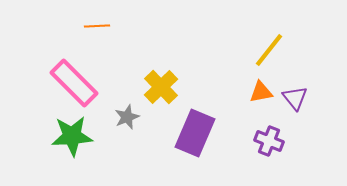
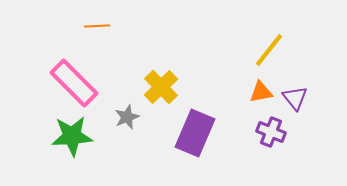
purple cross: moved 2 px right, 9 px up
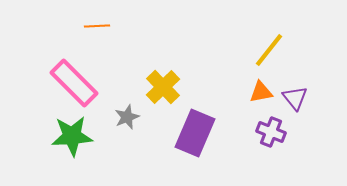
yellow cross: moved 2 px right
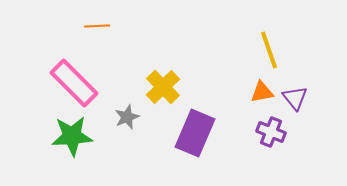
yellow line: rotated 57 degrees counterclockwise
orange triangle: moved 1 px right
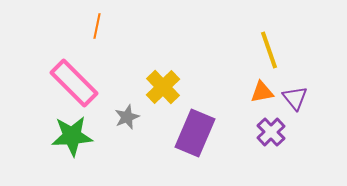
orange line: rotated 75 degrees counterclockwise
purple cross: rotated 24 degrees clockwise
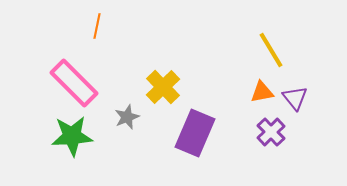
yellow line: moved 2 px right; rotated 12 degrees counterclockwise
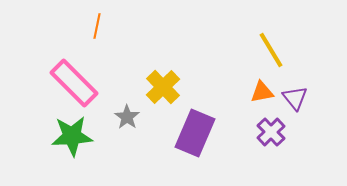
gray star: rotated 15 degrees counterclockwise
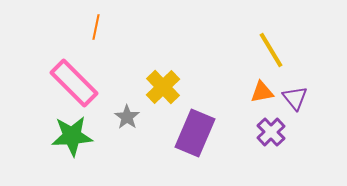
orange line: moved 1 px left, 1 px down
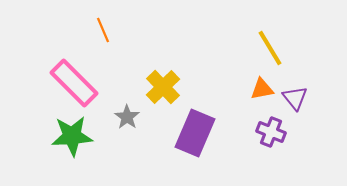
orange line: moved 7 px right, 3 px down; rotated 35 degrees counterclockwise
yellow line: moved 1 px left, 2 px up
orange triangle: moved 3 px up
purple cross: rotated 24 degrees counterclockwise
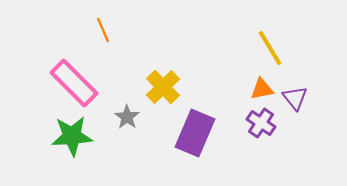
purple cross: moved 10 px left, 9 px up; rotated 12 degrees clockwise
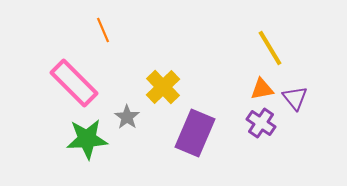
green star: moved 15 px right, 3 px down
